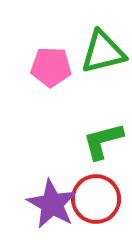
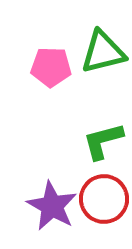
red circle: moved 8 px right
purple star: moved 2 px down
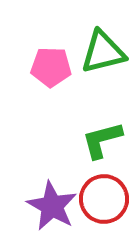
green L-shape: moved 1 px left, 1 px up
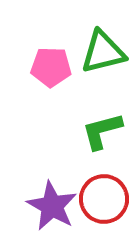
green L-shape: moved 9 px up
